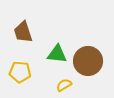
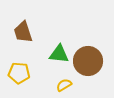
green triangle: moved 2 px right
yellow pentagon: moved 1 px left, 1 px down
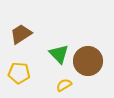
brown trapezoid: moved 2 px left, 2 px down; rotated 75 degrees clockwise
green triangle: rotated 40 degrees clockwise
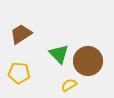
yellow semicircle: moved 5 px right
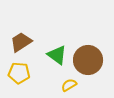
brown trapezoid: moved 8 px down
green triangle: moved 2 px left, 1 px down; rotated 10 degrees counterclockwise
brown circle: moved 1 px up
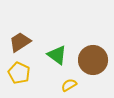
brown trapezoid: moved 1 px left
brown circle: moved 5 px right
yellow pentagon: rotated 20 degrees clockwise
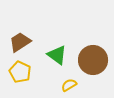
yellow pentagon: moved 1 px right, 1 px up
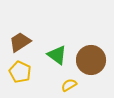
brown circle: moved 2 px left
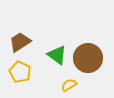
brown circle: moved 3 px left, 2 px up
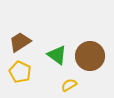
brown circle: moved 2 px right, 2 px up
